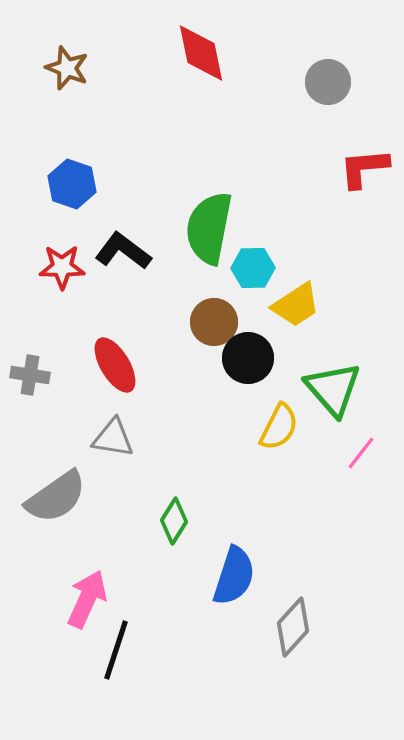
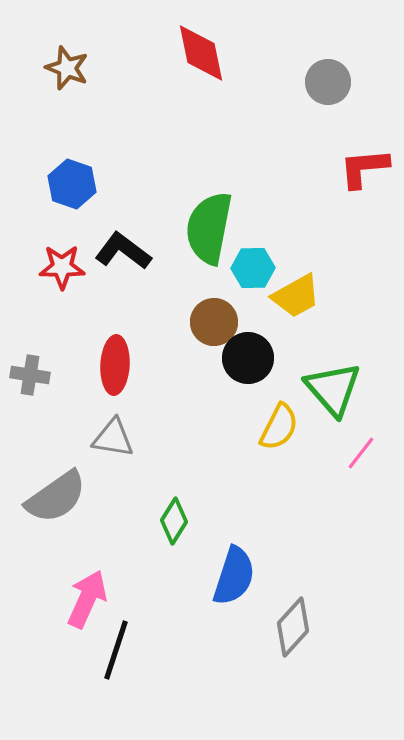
yellow trapezoid: moved 9 px up; rotated 4 degrees clockwise
red ellipse: rotated 34 degrees clockwise
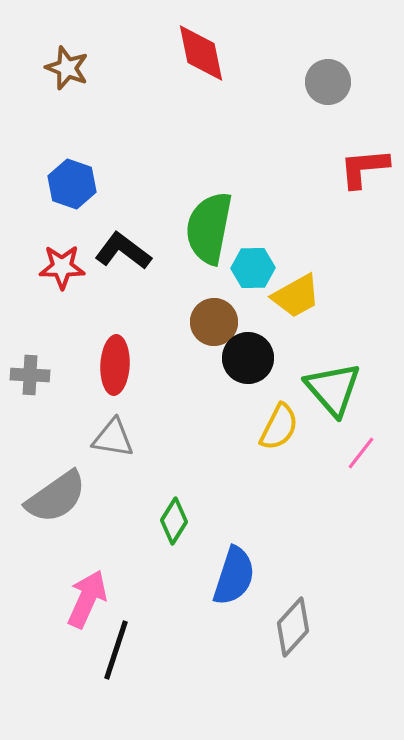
gray cross: rotated 6 degrees counterclockwise
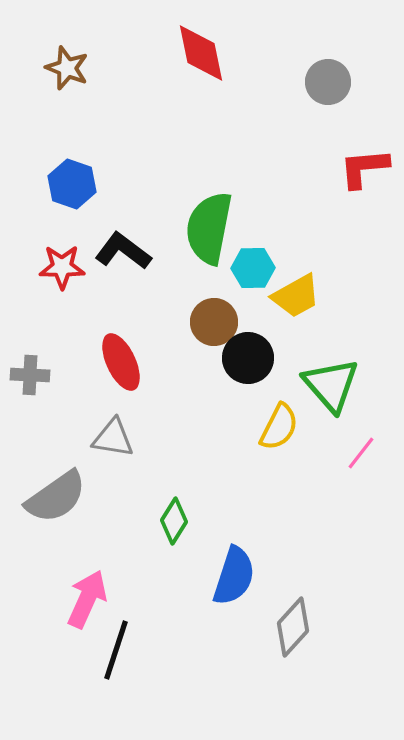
red ellipse: moved 6 px right, 3 px up; rotated 28 degrees counterclockwise
green triangle: moved 2 px left, 4 px up
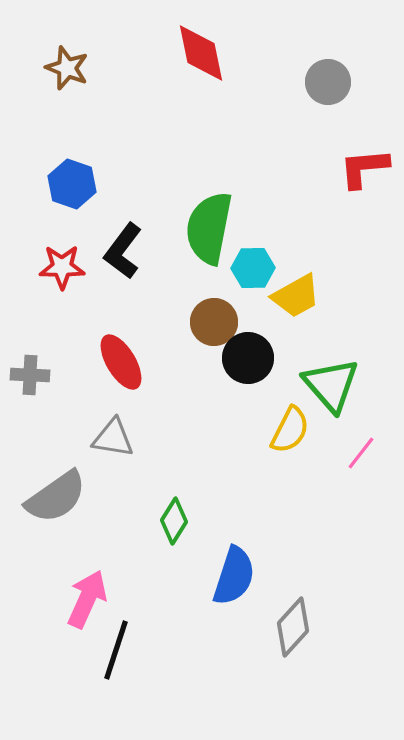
black L-shape: rotated 90 degrees counterclockwise
red ellipse: rotated 6 degrees counterclockwise
yellow semicircle: moved 11 px right, 3 px down
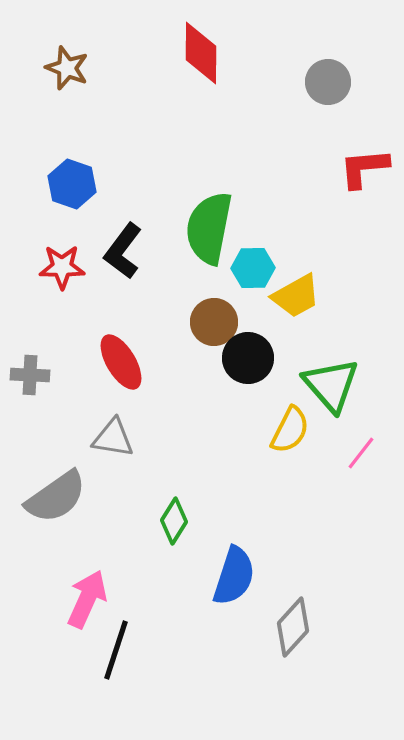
red diamond: rotated 12 degrees clockwise
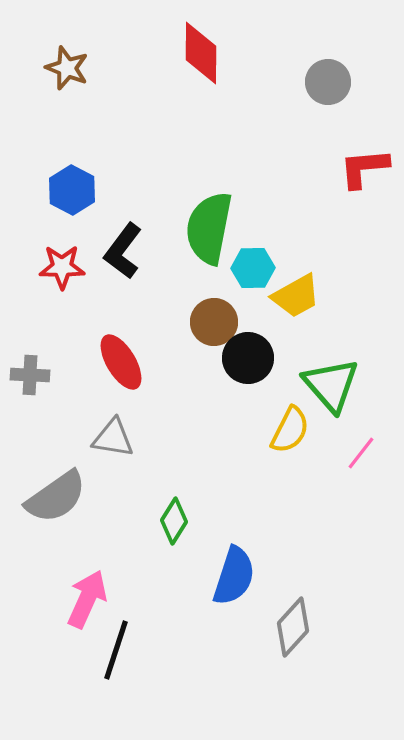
blue hexagon: moved 6 px down; rotated 9 degrees clockwise
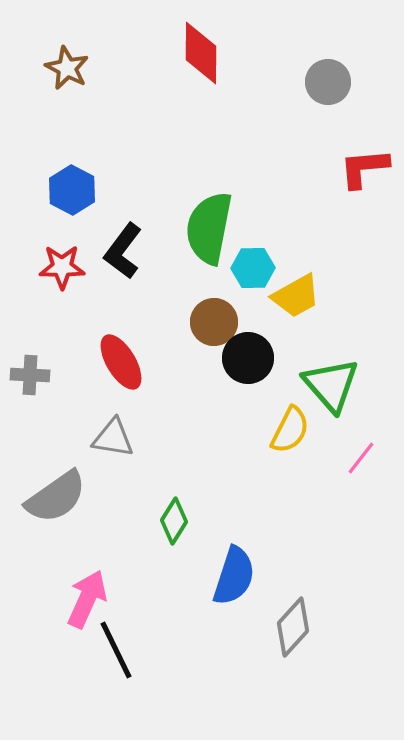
brown star: rotated 6 degrees clockwise
pink line: moved 5 px down
black line: rotated 44 degrees counterclockwise
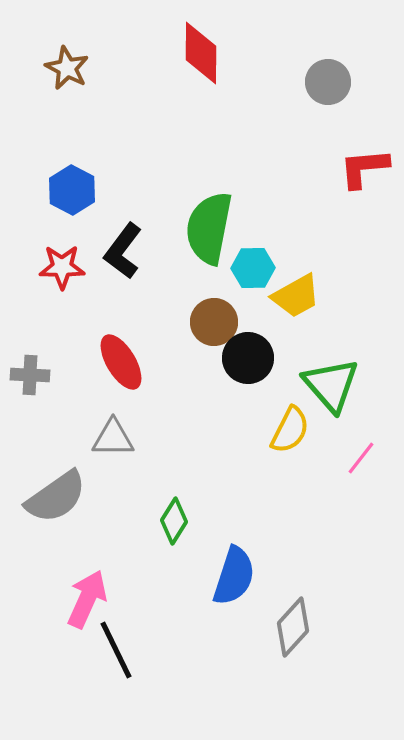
gray triangle: rotated 9 degrees counterclockwise
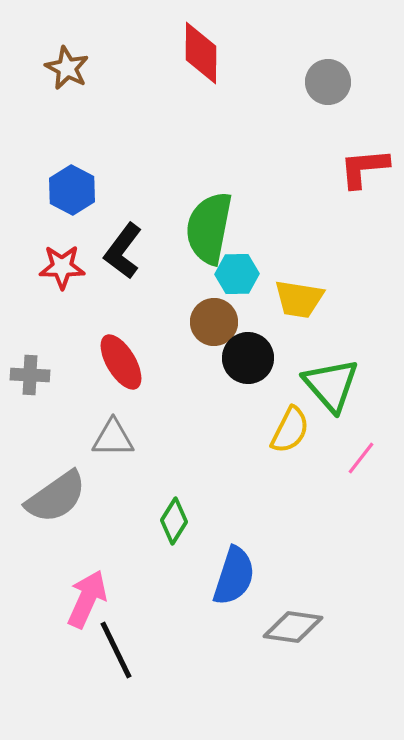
cyan hexagon: moved 16 px left, 6 px down
yellow trapezoid: moved 3 px right, 3 px down; rotated 38 degrees clockwise
gray diamond: rotated 56 degrees clockwise
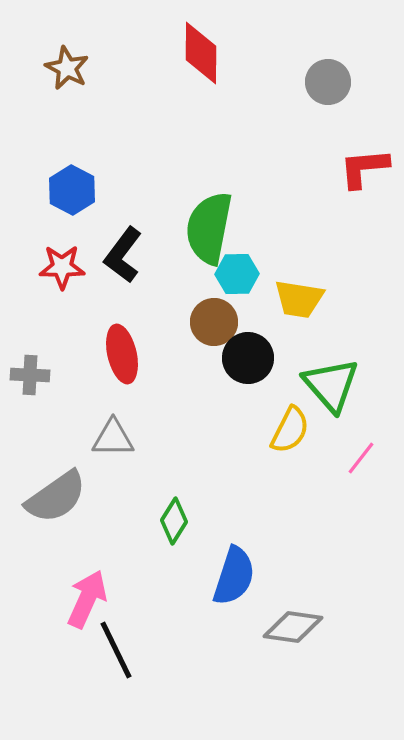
black L-shape: moved 4 px down
red ellipse: moved 1 px right, 8 px up; rotated 18 degrees clockwise
